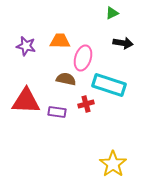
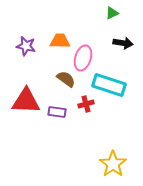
brown semicircle: rotated 24 degrees clockwise
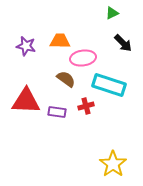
black arrow: rotated 36 degrees clockwise
pink ellipse: rotated 65 degrees clockwise
red cross: moved 2 px down
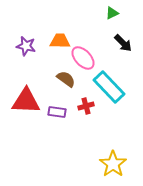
pink ellipse: rotated 55 degrees clockwise
cyan rectangle: moved 2 px down; rotated 28 degrees clockwise
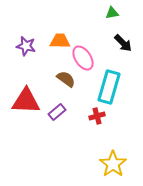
green triangle: rotated 16 degrees clockwise
pink ellipse: rotated 10 degrees clockwise
cyan rectangle: rotated 60 degrees clockwise
red cross: moved 11 px right, 10 px down
purple rectangle: rotated 48 degrees counterclockwise
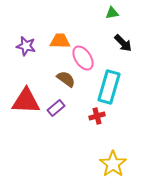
purple rectangle: moved 1 px left, 4 px up
